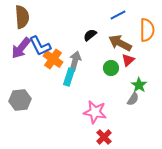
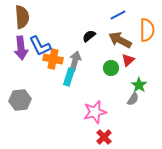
black semicircle: moved 1 px left, 1 px down
brown arrow: moved 3 px up
purple arrow: rotated 45 degrees counterclockwise
orange cross: rotated 24 degrees counterclockwise
pink star: rotated 25 degrees counterclockwise
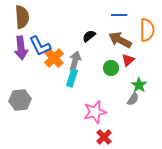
blue line: moved 1 px right; rotated 28 degrees clockwise
orange cross: moved 1 px right, 1 px up; rotated 36 degrees clockwise
cyan rectangle: moved 3 px right, 1 px down
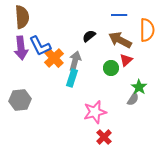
red triangle: moved 2 px left
green star: moved 2 px down
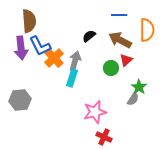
brown semicircle: moved 7 px right, 4 px down
red cross: rotated 21 degrees counterclockwise
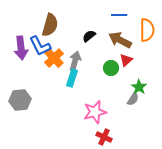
brown semicircle: moved 21 px right, 4 px down; rotated 20 degrees clockwise
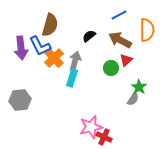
blue line: rotated 28 degrees counterclockwise
pink star: moved 4 px left, 15 px down
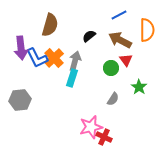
blue L-shape: moved 3 px left, 12 px down
red triangle: rotated 24 degrees counterclockwise
gray semicircle: moved 20 px left
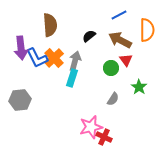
brown semicircle: rotated 20 degrees counterclockwise
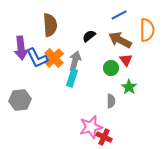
green star: moved 10 px left
gray semicircle: moved 2 px left, 2 px down; rotated 32 degrees counterclockwise
